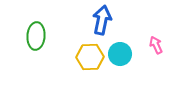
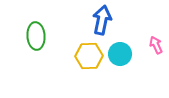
green ellipse: rotated 8 degrees counterclockwise
yellow hexagon: moved 1 px left, 1 px up
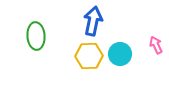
blue arrow: moved 9 px left, 1 px down
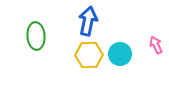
blue arrow: moved 5 px left
yellow hexagon: moved 1 px up
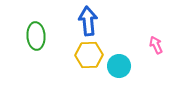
blue arrow: rotated 16 degrees counterclockwise
cyan circle: moved 1 px left, 12 px down
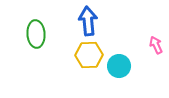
green ellipse: moved 2 px up
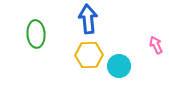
blue arrow: moved 2 px up
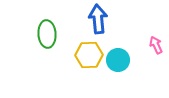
blue arrow: moved 10 px right
green ellipse: moved 11 px right
cyan circle: moved 1 px left, 6 px up
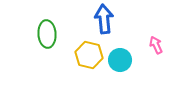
blue arrow: moved 6 px right
yellow hexagon: rotated 16 degrees clockwise
cyan circle: moved 2 px right
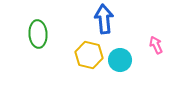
green ellipse: moved 9 px left
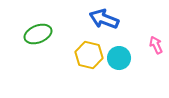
blue arrow: rotated 64 degrees counterclockwise
green ellipse: rotated 72 degrees clockwise
cyan circle: moved 1 px left, 2 px up
